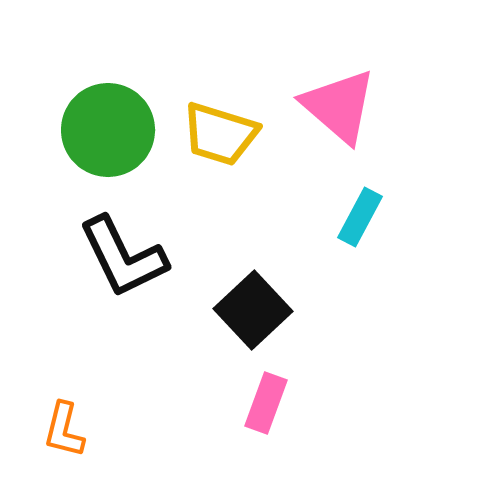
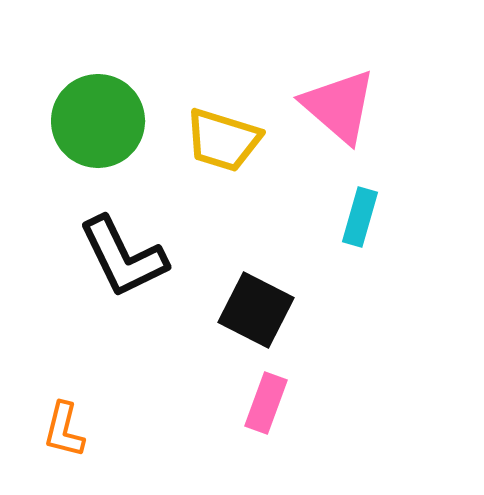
green circle: moved 10 px left, 9 px up
yellow trapezoid: moved 3 px right, 6 px down
cyan rectangle: rotated 12 degrees counterclockwise
black square: moved 3 px right; rotated 20 degrees counterclockwise
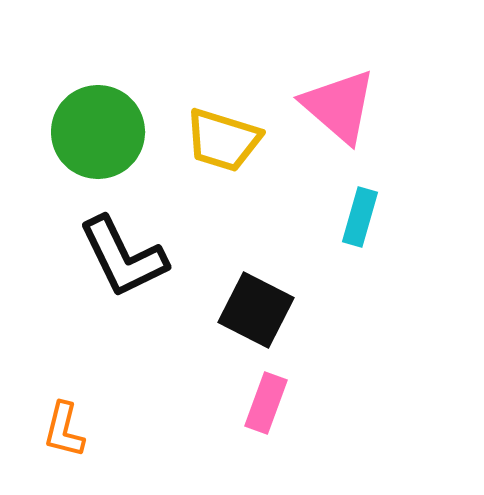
green circle: moved 11 px down
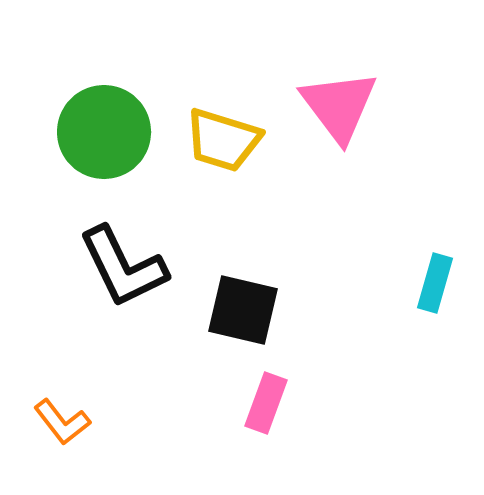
pink triangle: rotated 12 degrees clockwise
green circle: moved 6 px right
cyan rectangle: moved 75 px right, 66 px down
black L-shape: moved 10 px down
black square: moved 13 px left; rotated 14 degrees counterclockwise
orange L-shape: moved 2 px left, 8 px up; rotated 52 degrees counterclockwise
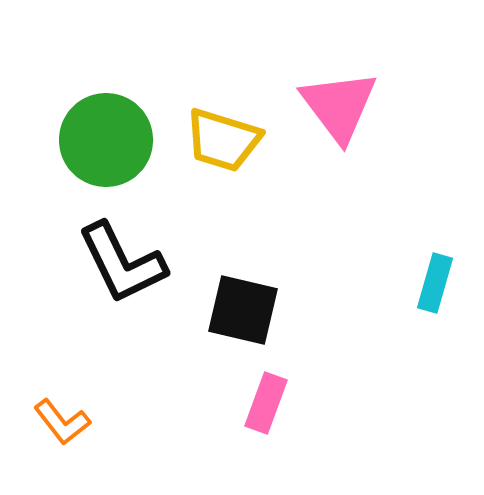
green circle: moved 2 px right, 8 px down
black L-shape: moved 1 px left, 4 px up
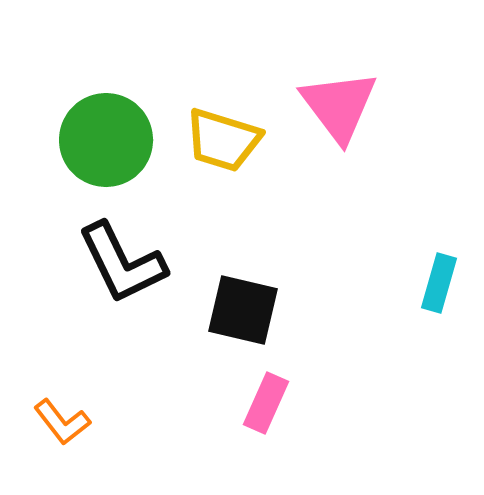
cyan rectangle: moved 4 px right
pink rectangle: rotated 4 degrees clockwise
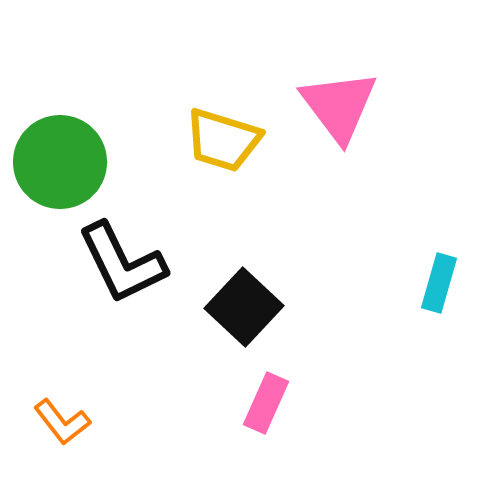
green circle: moved 46 px left, 22 px down
black square: moved 1 px right, 3 px up; rotated 30 degrees clockwise
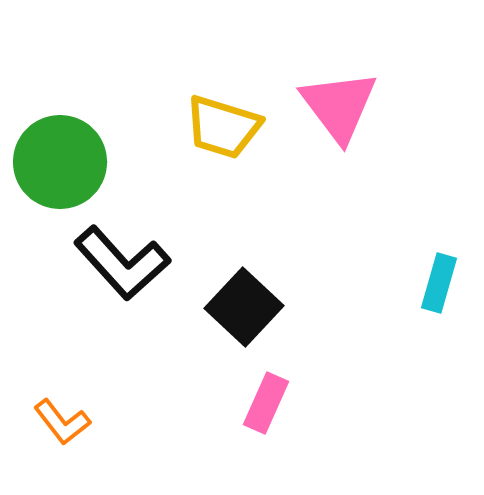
yellow trapezoid: moved 13 px up
black L-shape: rotated 16 degrees counterclockwise
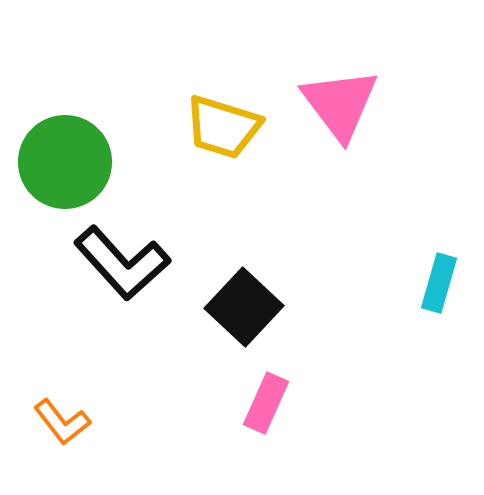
pink triangle: moved 1 px right, 2 px up
green circle: moved 5 px right
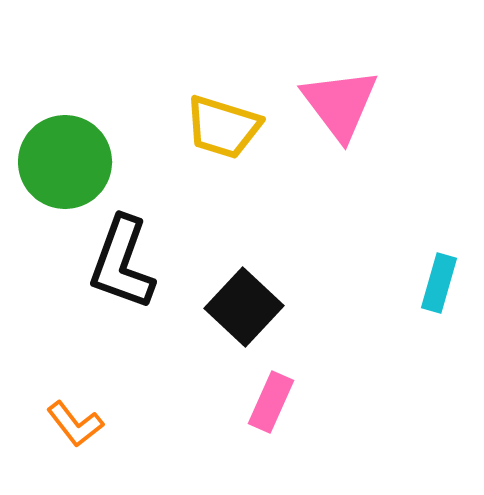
black L-shape: rotated 62 degrees clockwise
pink rectangle: moved 5 px right, 1 px up
orange L-shape: moved 13 px right, 2 px down
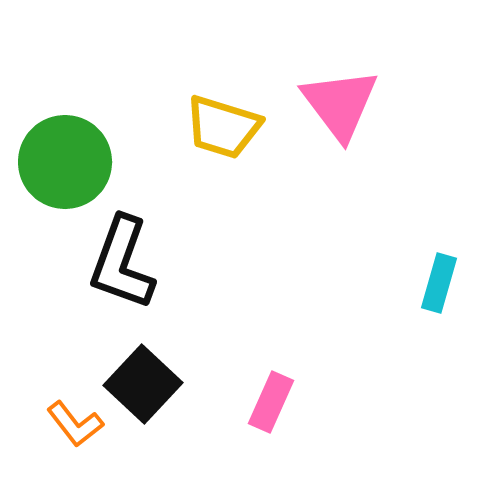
black square: moved 101 px left, 77 px down
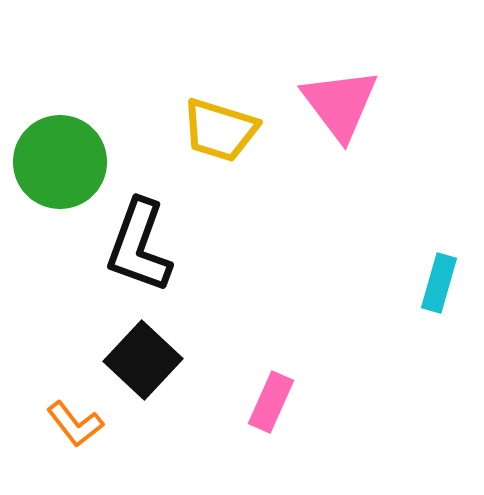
yellow trapezoid: moved 3 px left, 3 px down
green circle: moved 5 px left
black L-shape: moved 17 px right, 17 px up
black square: moved 24 px up
